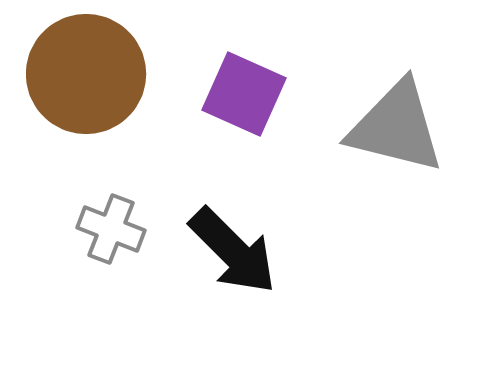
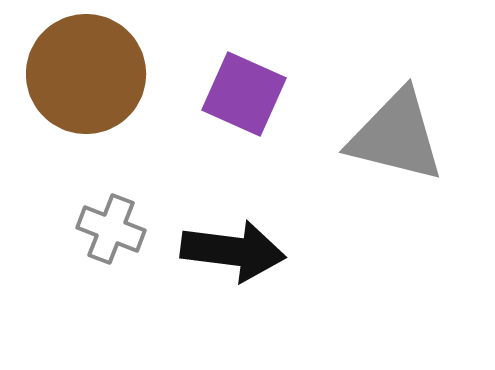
gray triangle: moved 9 px down
black arrow: rotated 38 degrees counterclockwise
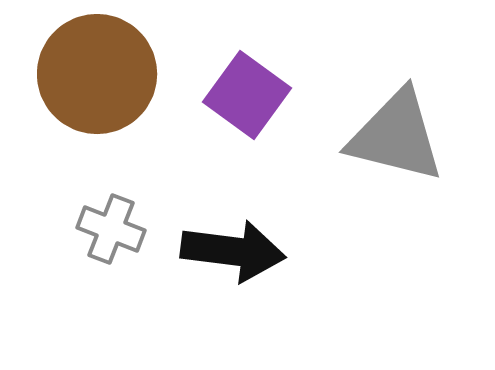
brown circle: moved 11 px right
purple square: moved 3 px right, 1 px down; rotated 12 degrees clockwise
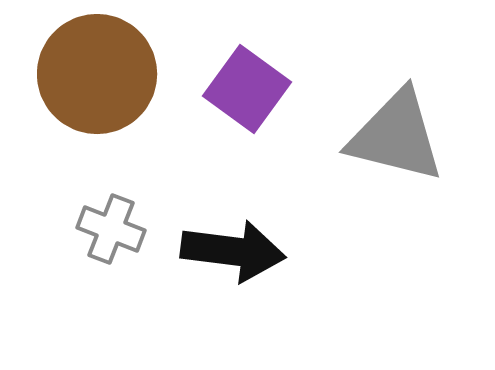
purple square: moved 6 px up
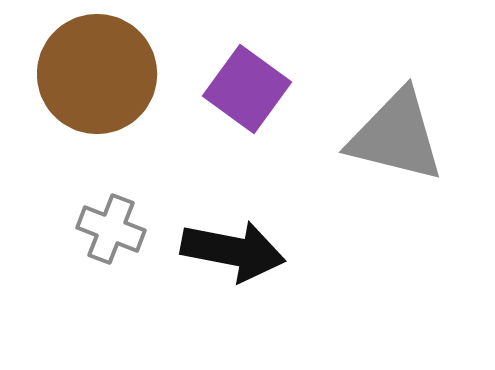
black arrow: rotated 4 degrees clockwise
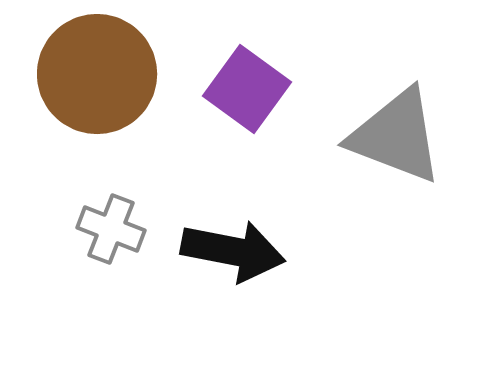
gray triangle: rotated 7 degrees clockwise
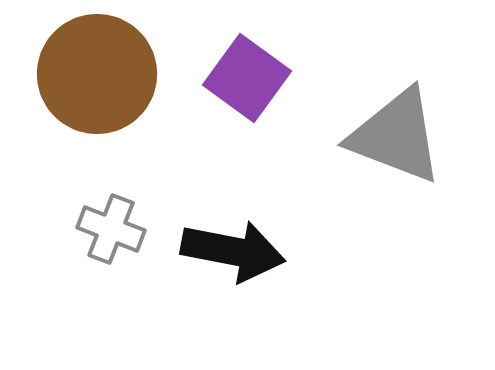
purple square: moved 11 px up
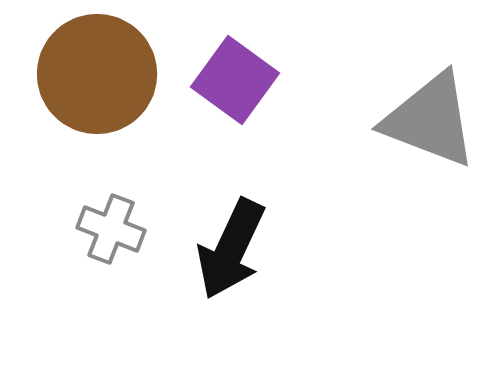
purple square: moved 12 px left, 2 px down
gray triangle: moved 34 px right, 16 px up
black arrow: moved 2 px left, 2 px up; rotated 104 degrees clockwise
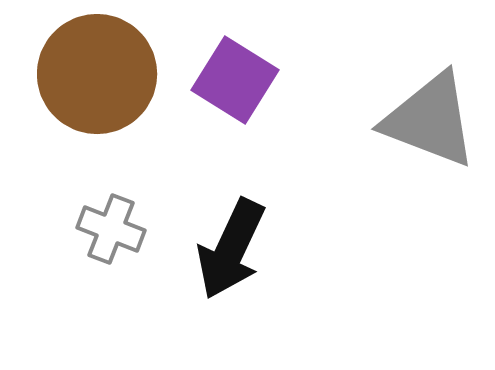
purple square: rotated 4 degrees counterclockwise
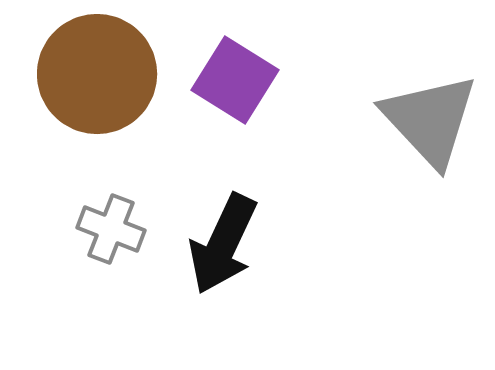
gray triangle: rotated 26 degrees clockwise
black arrow: moved 8 px left, 5 px up
